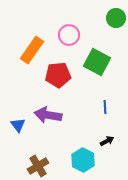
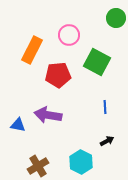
orange rectangle: rotated 8 degrees counterclockwise
blue triangle: rotated 42 degrees counterclockwise
cyan hexagon: moved 2 px left, 2 px down
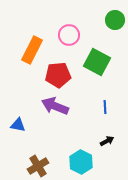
green circle: moved 1 px left, 2 px down
purple arrow: moved 7 px right, 9 px up; rotated 12 degrees clockwise
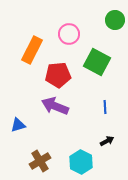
pink circle: moved 1 px up
blue triangle: rotated 28 degrees counterclockwise
brown cross: moved 2 px right, 5 px up
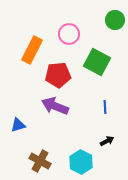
brown cross: rotated 30 degrees counterclockwise
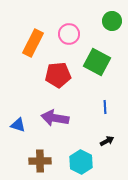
green circle: moved 3 px left, 1 px down
orange rectangle: moved 1 px right, 7 px up
purple arrow: moved 12 px down; rotated 12 degrees counterclockwise
blue triangle: rotated 35 degrees clockwise
brown cross: rotated 30 degrees counterclockwise
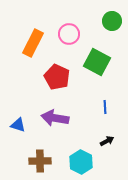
red pentagon: moved 1 px left, 2 px down; rotated 30 degrees clockwise
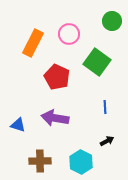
green square: rotated 8 degrees clockwise
